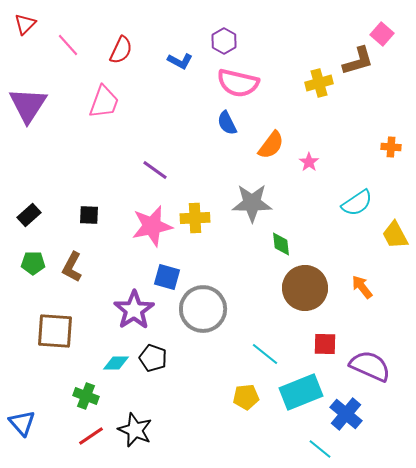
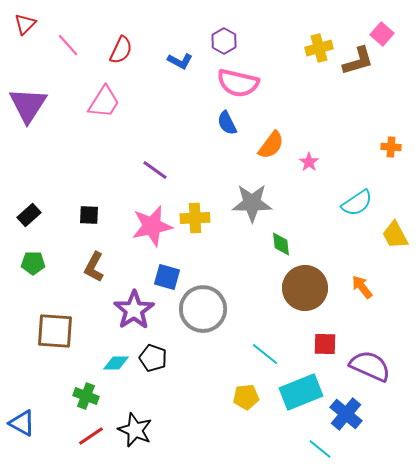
yellow cross at (319, 83): moved 35 px up
pink trapezoid at (104, 102): rotated 12 degrees clockwise
brown L-shape at (72, 267): moved 22 px right
blue triangle at (22, 423): rotated 20 degrees counterclockwise
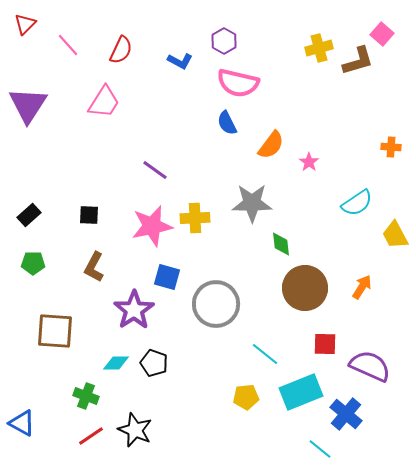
orange arrow at (362, 287): rotated 70 degrees clockwise
gray circle at (203, 309): moved 13 px right, 5 px up
black pentagon at (153, 358): moved 1 px right, 5 px down
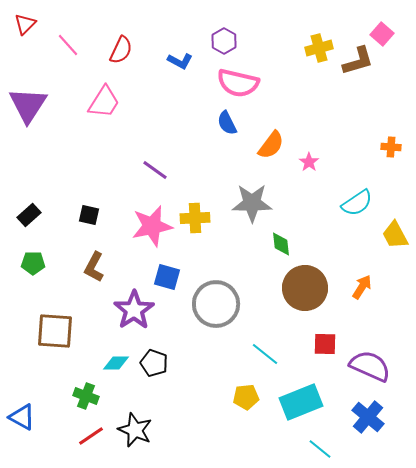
black square at (89, 215): rotated 10 degrees clockwise
cyan rectangle at (301, 392): moved 10 px down
blue cross at (346, 414): moved 22 px right, 3 px down
blue triangle at (22, 423): moved 6 px up
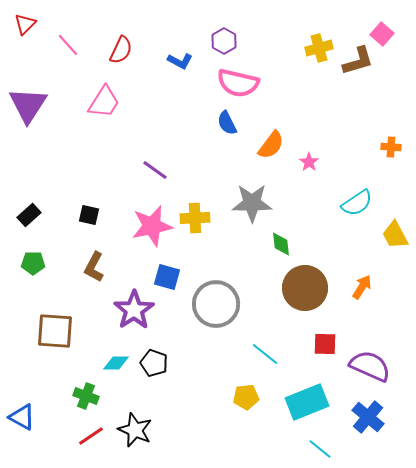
cyan rectangle at (301, 402): moved 6 px right
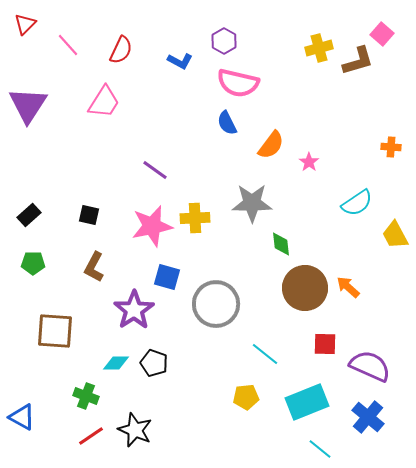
orange arrow at (362, 287): moved 14 px left; rotated 80 degrees counterclockwise
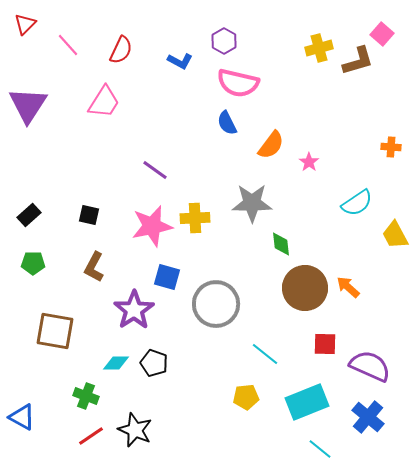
brown square at (55, 331): rotated 6 degrees clockwise
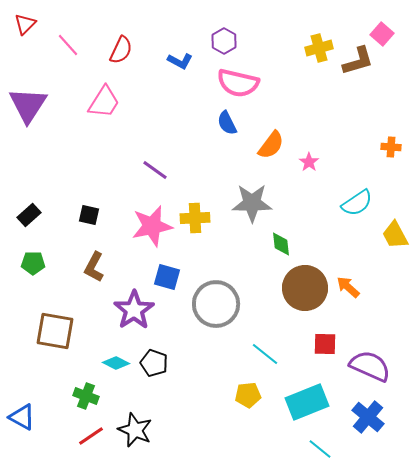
cyan diamond at (116, 363): rotated 28 degrees clockwise
yellow pentagon at (246, 397): moved 2 px right, 2 px up
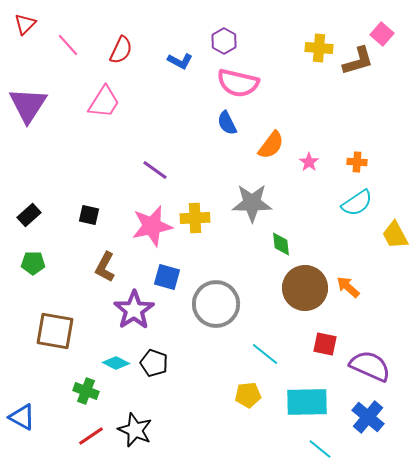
yellow cross at (319, 48): rotated 20 degrees clockwise
orange cross at (391, 147): moved 34 px left, 15 px down
brown L-shape at (94, 267): moved 11 px right
red square at (325, 344): rotated 10 degrees clockwise
green cross at (86, 396): moved 5 px up
cyan rectangle at (307, 402): rotated 21 degrees clockwise
